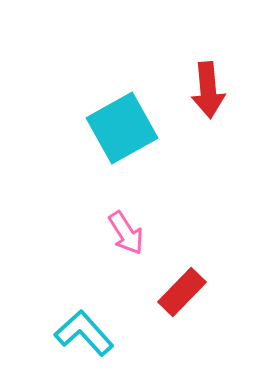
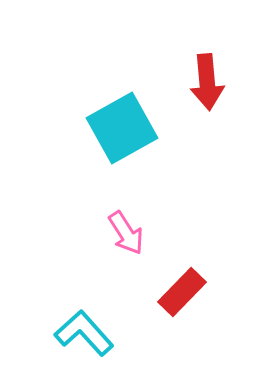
red arrow: moved 1 px left, 8 px up
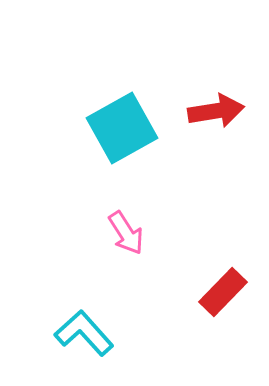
red arrow: moved 9 px right, 29 px down; rotated 94 degrees counterclockwise
red rectangle: moved 41 px right
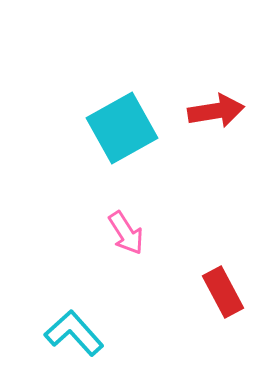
red rectangle: rotated 72 degrees counterclockwise
cyan L-shape: moved 10 px left
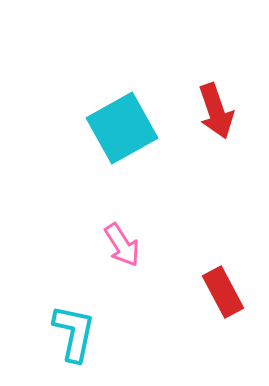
red arrow: rotated 80 degrees clockwise
pink arrow: moved 4 px left, 12 px down
cyan L-shape: rotated 54 degrees clockwise
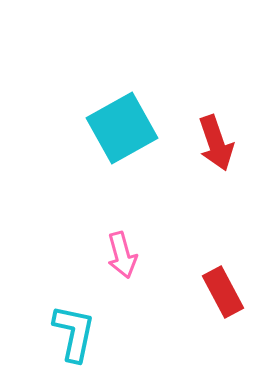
red arrow: moved 32 px down
pink arrow: moved 10 px down; rotated 18 degrees clockwise
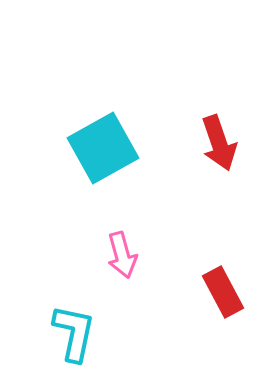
cyan square: moved 19 px left, 20 px down
red arrow: moved 3 px right
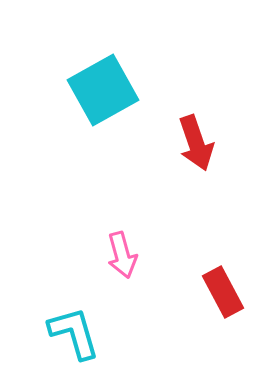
red arrow: moved 23 px left
cyan square: moved 58 px up
cyan L-shape: rotated 28 degrees counterclockwise
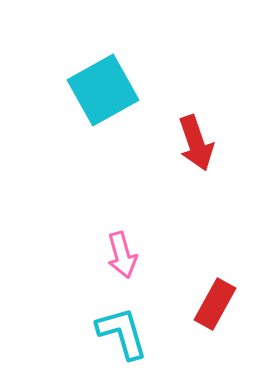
red rectangle: moved 8 px left, 12 px down; rotated 57 degrees clockwise
cyan L-shape: moved 48 px right
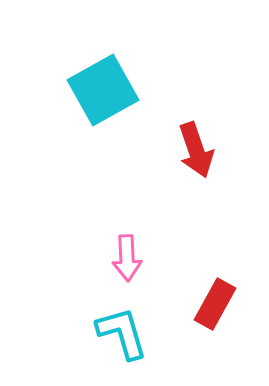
red arrow: moved 7 px down
pink arrow: moved 5 px right, 3 px down; rotated 12 degrees clockwise
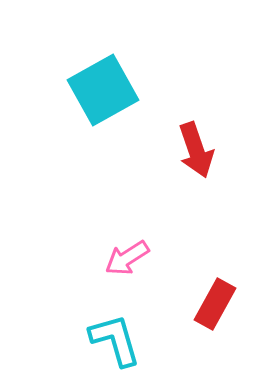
pink arrow: rotated 60 degrees clockwise
cyan L-shape: moved 7 px left, 7 px down
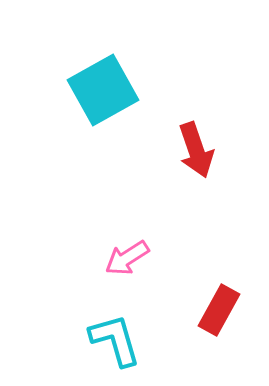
red rectangle: moved 4 px right, 6 px down
